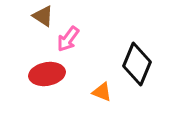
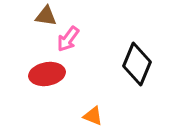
brown triangle: moved 3 px right; rotated 25 degrees counterclockwise
orange triangle: moved 9 px left, 24 px down
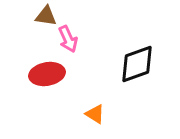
pink arrow: rotated 60 degrees counterclockwise
black diamond: rotated 48 degrees clockwise
orange triangle: moved 2 px right, 2 px up; rotated 10 degrees clockwise
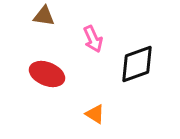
brown triangle: moved 2 px left
pink arrow: moved 25 px right
red ellipse: rotated 32 degrees clockwise
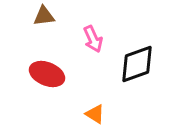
brown triangle: rotated 15 degrees counterclockwise
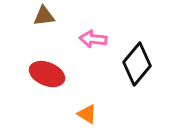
pink arrow: rotated 120 degrees clockwise
black diamond: rotated 30 degrees counterclockwise
orange triangle: moved 8 px left
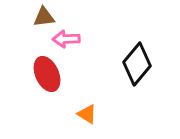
brown triangle: moved 1 px down
pink arrow: moved 27 px left; rotated 8 degrees counterclockwise
red ellipse: rotated 44 degrees clockwise
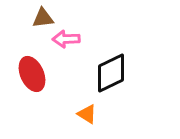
brown triangle: moved 1 px left, 1 px down
black diamond: moved 26 px left, 9 px down; rotated 24 degrees clockwise
red ellipse: moved 15 px left
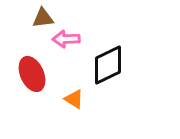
black diamond: moved 3 px left, 8 px up
orange triangle: moved 13 px left, 15 px up
